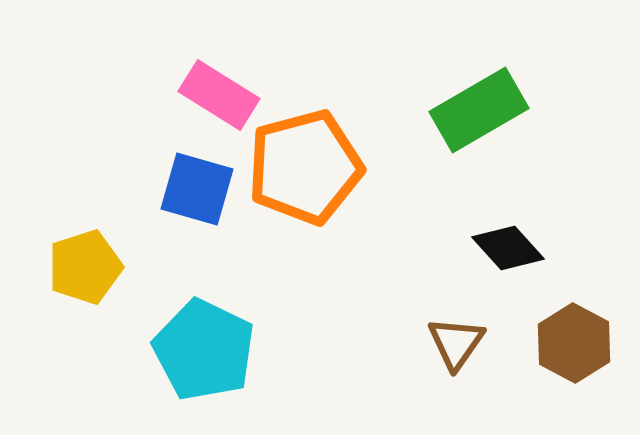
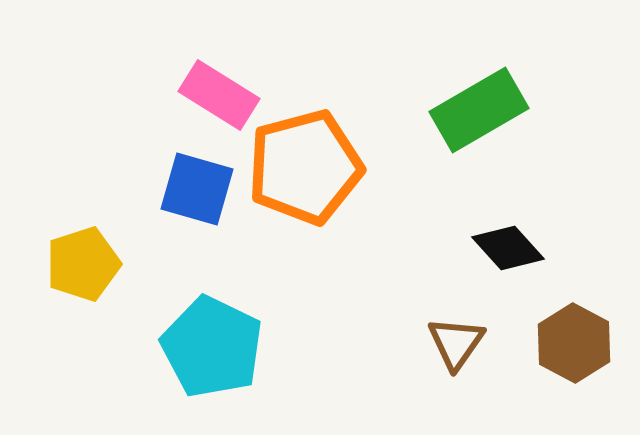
yellow pentagon: moved 2 px left, 3 px up
cyan pentagon: moved 8 px right, 3 px up
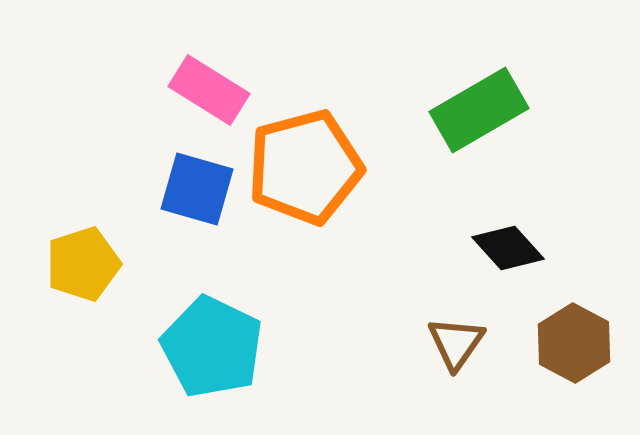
pink rectangle: moved 10 px left, 5 px up
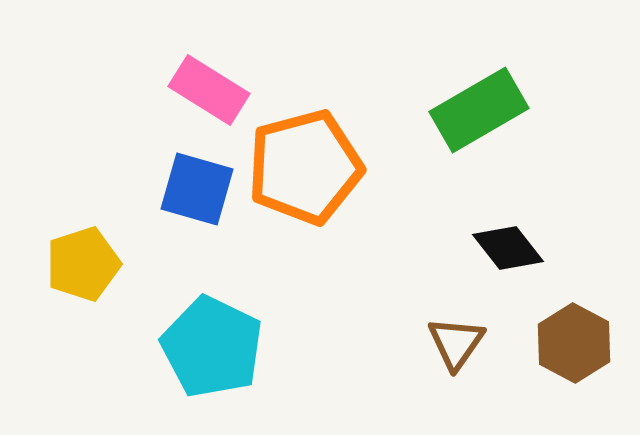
black diamond: rotated 4 degrees clockwise
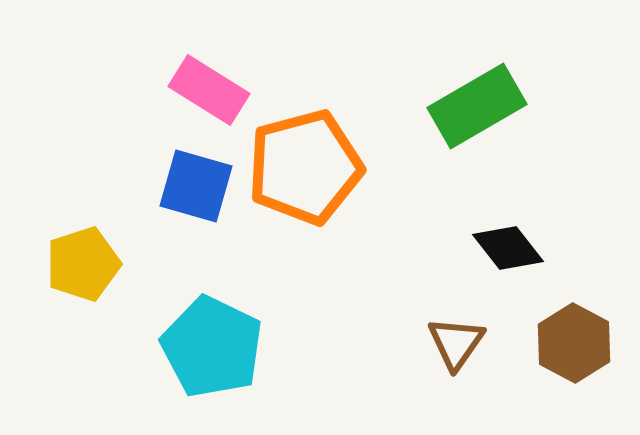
green rectangle: moved 2 px left, 4 px up
blue square: moved 1 px left, 3 px up
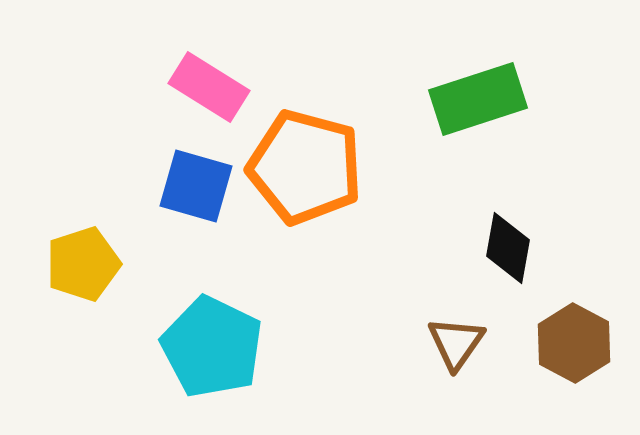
pink rectangle: moved 3 px up
green rectangle: moved 1 px right, 7 px up; rotated 12 degrees clockwise
orange pentagon: rotated 30 degrees clockwise
black diamond: rotated 48 degrees clockwise
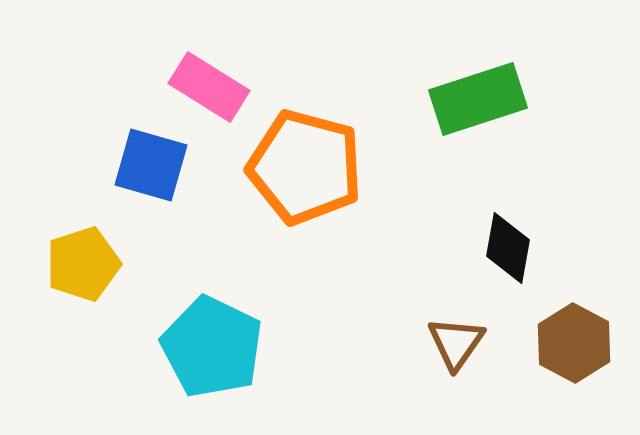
blue square: moved 45 px left, 21 px up
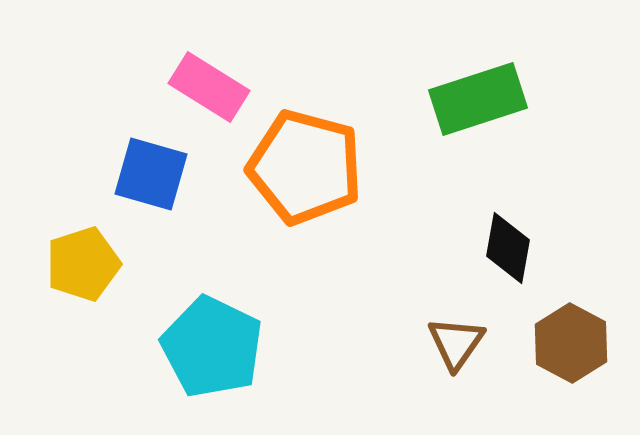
blue square: moved 9 px down
brown hexagon: moved 3 px left
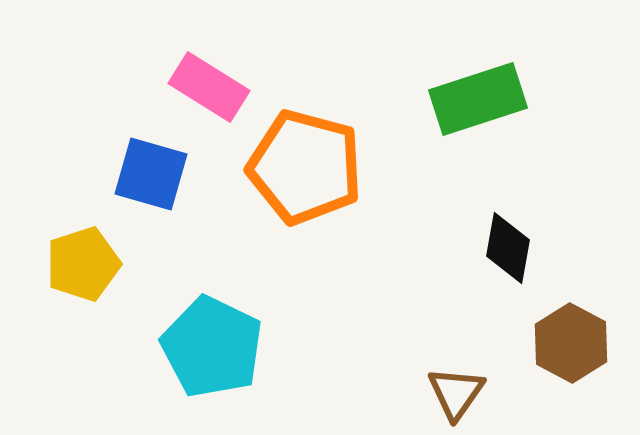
brown triangle: moved 50 px down
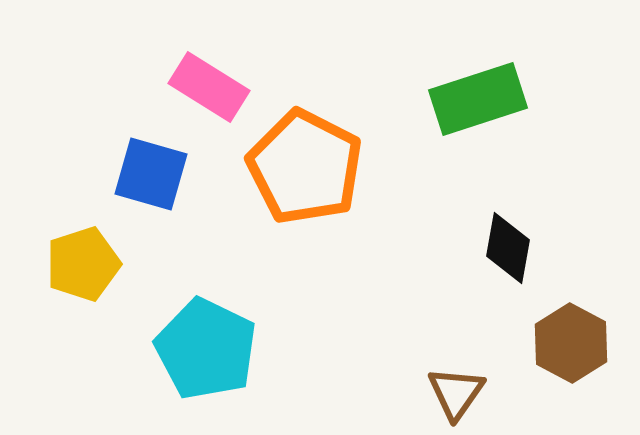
orange pentagon: rotated 12 degrees clockwise
cyan pentagon: moved 6 px left, 2 px down
